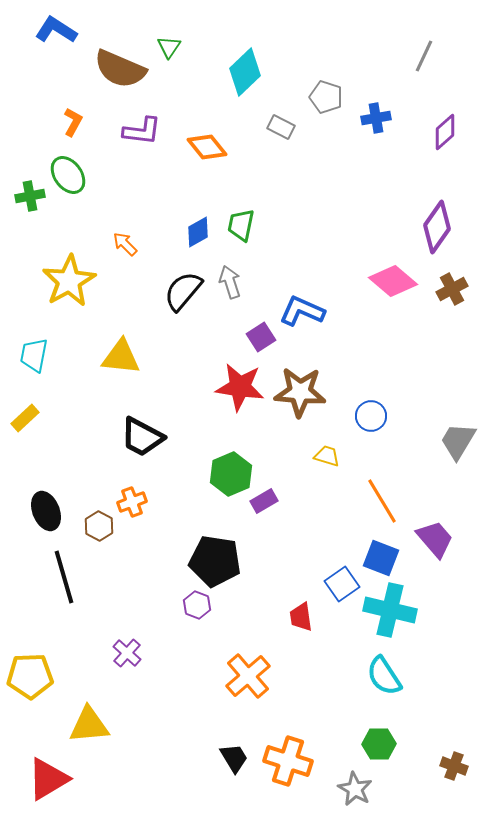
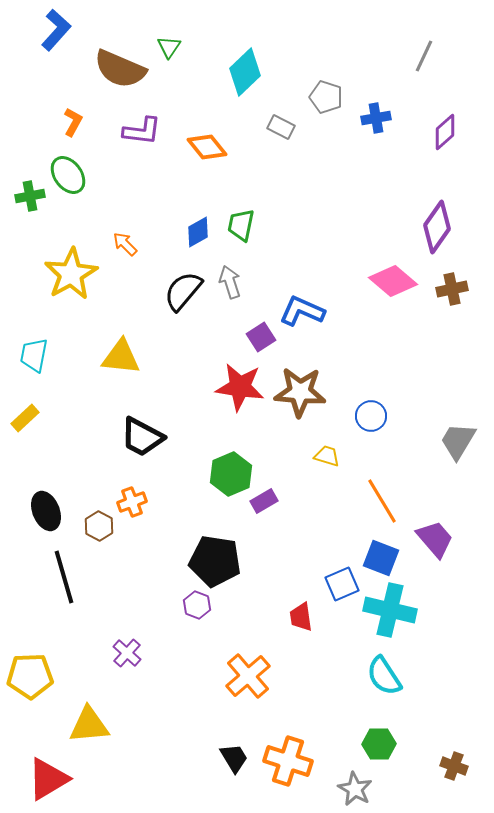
blue L-shape at (56, 30): rotated 99 degrees clockwise
yellow star at (69, 281): moved 2 px right, 7 px up
brown cross at (452, 289): rotated 16 degrees clockwise
blue square at (342, 584): rotated 12 degrees clockwise
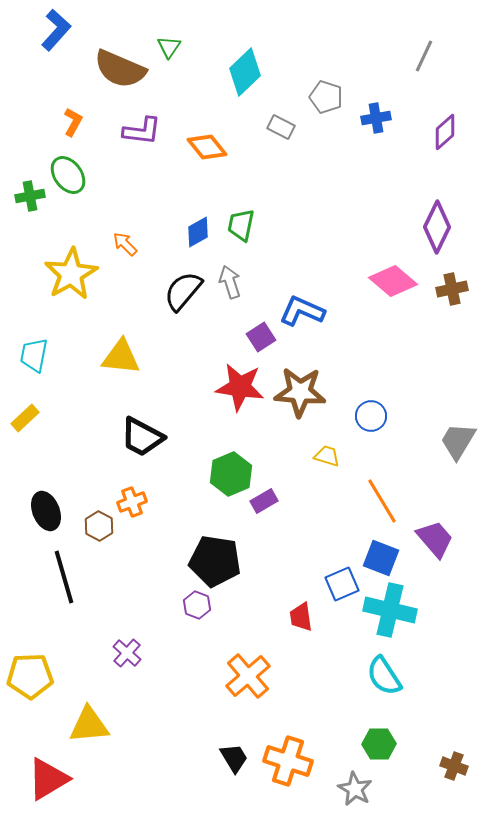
purple diamond at (437, 227): rotated 9 degrees counterclockwise
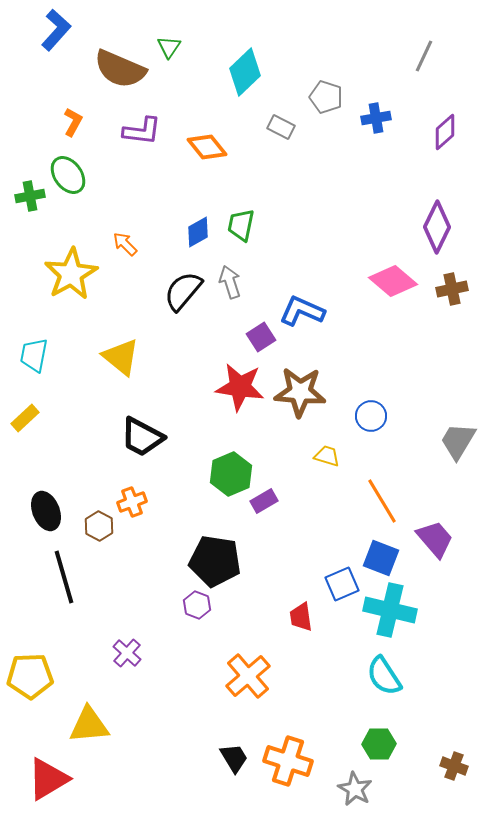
yellow triangle at (121, 357): rotated 33 degrees clockwise
